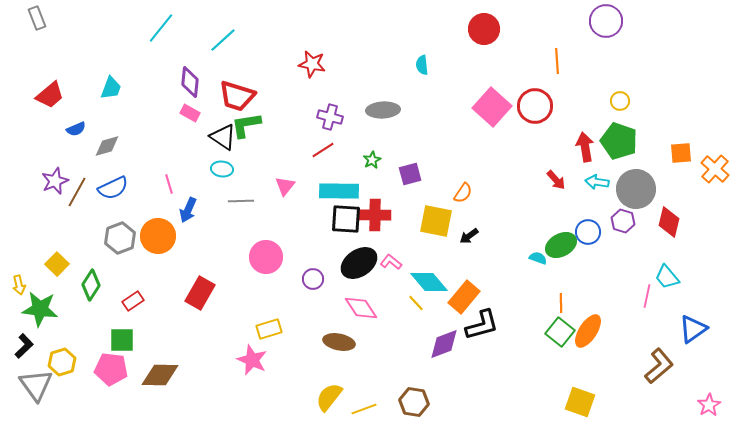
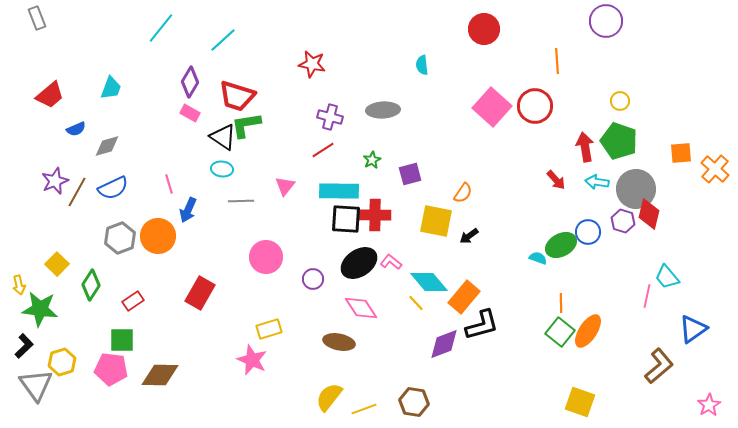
purple diamond at (190, 82): rotated 24 degrees clockwise
red diamond at (669, 222): moved 20 px left, 8 px up
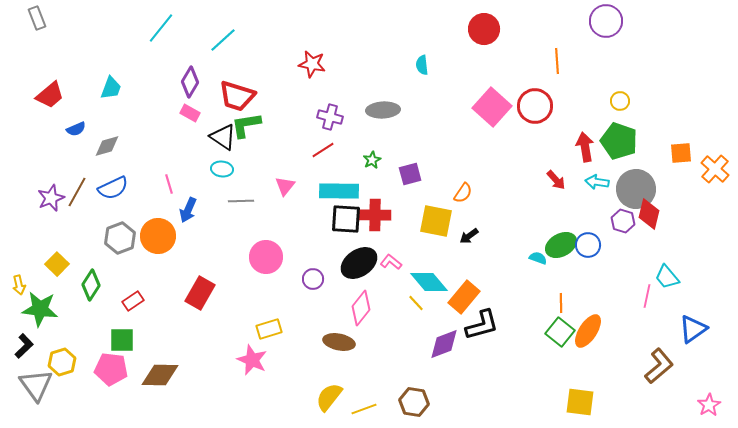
purple star at (55, 181): moved 4 px left, 17 px down
blue circle at (588, 232): moved 13 px down
pink diamond at (361, 308): rotated 72 degrees clockwise
yellow square at (580, 402): rotated 12 degrees counterclockwise
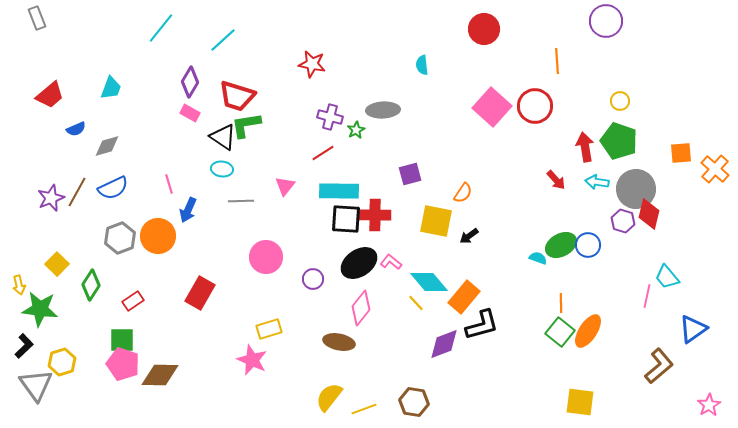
red line at (323, 150): moved 3 px down
green star at (372, 160): moved 16 px left, 30 px up
pink pentagon at (111, 369): moved 12 px right, 5 px up; rotated 12 degrees clockwise
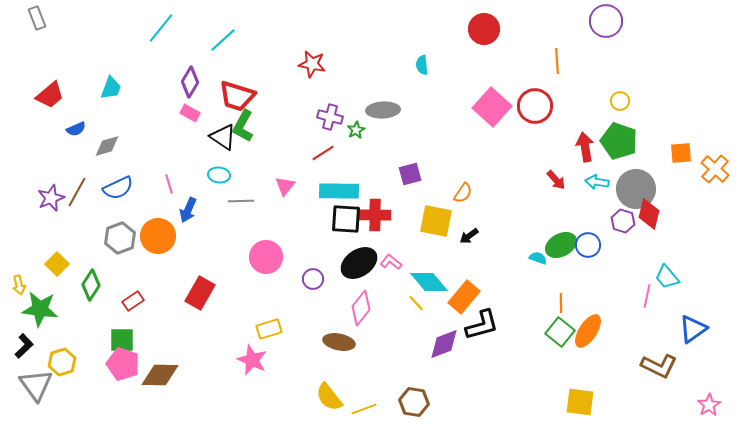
green L-shape at (246, 125): moved 3 px left, 1 px down; rotated 52 degrees counterclockwise
cyan ellipse at (222, 169): moved 3 px left, 6 px down
blue semicircle at (113, 188): moved 5 px right
brown L-shape at (659, 366): rotated 66 degrees clockwise
yellow semicircle at (329, 397): rotated 76 degrees counterclockwise
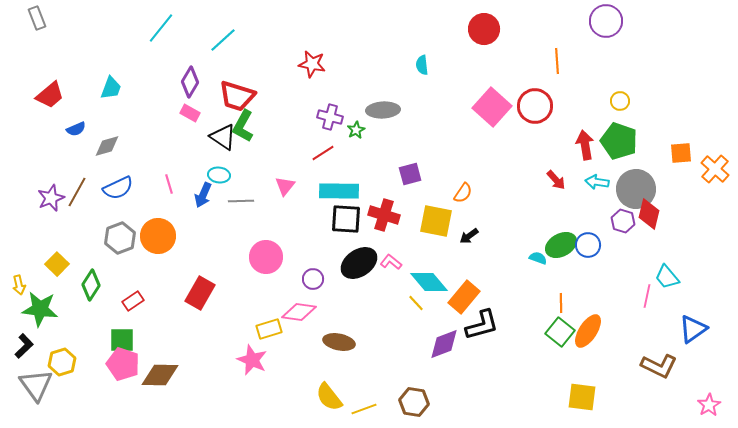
red arrow at (585, 147): moved 2 px up
blue arrow at (188, 210): moved 15 px right, 15 px up
red cross at (375, 215): moved 9 px right; rotated 16 degrees clockwise
pink diamond at (361, 308): moved 62 px left, 4 px down; rotated 60 degrees clockwise
yellow square at (580, 402): moved 2 px right, 5 px up
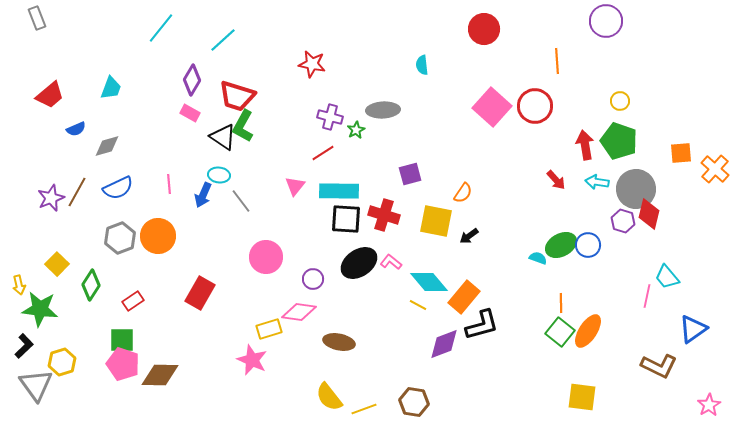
purple diamond at (190, 82): moved 2 px right, 2 px up
pink line at (169, 184): rotated 12 degrees clockwise
pink triangle at (285, 186): moved 10 px right
gray line at (241, 201): rotated 55 degrees clockwise
yellow line at (416, 303): moved 2 px right, 2 px down; rotated 18 degrees counterclockwise
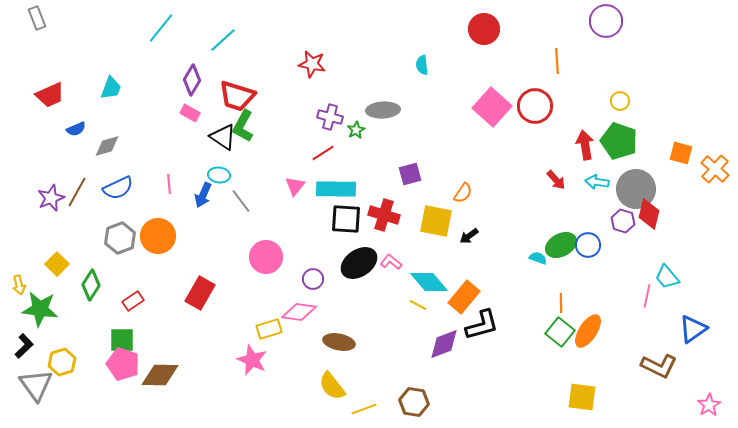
red trapezoid at (50, 95): rotated 16 degrees clockwise
orange square at (681, 153): rotated 20 degrees clockwise
cyan rectangle at (339, 191): moved 3 px left, 2 px up
yellow semicircle at (329, 397): moved 3 px right, 11 px up
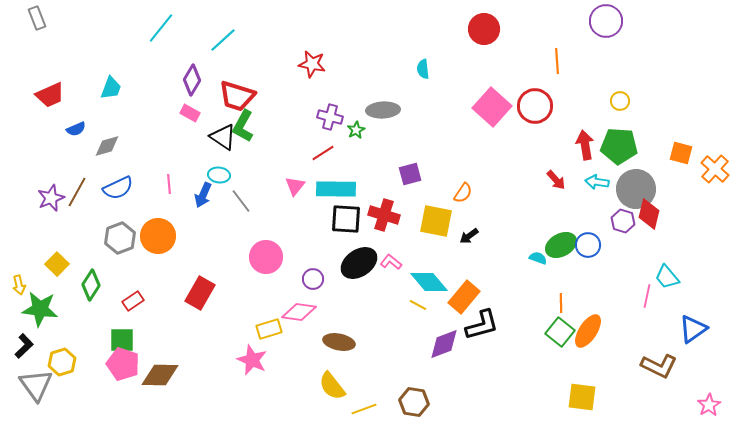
cyan semicircle at (422, 65): moved 1 px right, 4 px down
green pentagon at (619, 141): moved 5 px down; rotated 15 degrees counterclockwise
